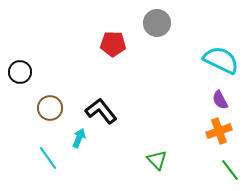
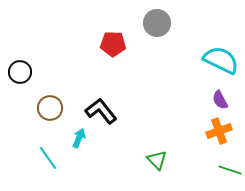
green line: rotated 35 degrees counterclockwise
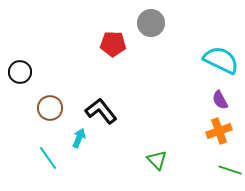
gray circle: moved 6 px left
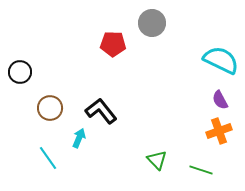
gray circle: moved 1 px right
green line: moved 29 px left
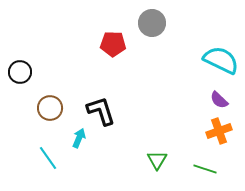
purple semicircle: moved 1 px left; rotated 18 degrees counterclockwise
black L-shape: rotated 20 degrees clockwise
green triangle: rotated 15 degrees clockwise
green line: moved 4 px right, 1 px up
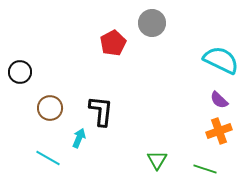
red pentagon: moved 1 px up; rotated 30 degrees counterclockwise
black L-shape: rotated 24 degrees clockwise
cyan line: rotated 25 degrees counterclockwise
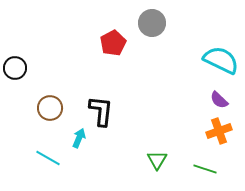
black circle: moved 5 px left, 4 px up
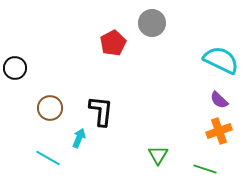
green triangle: moved 1 px right, 5 px up
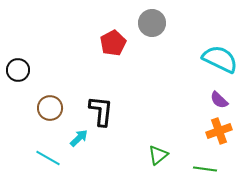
cyan semicircle: moved 1 px left, 1 px up
black circle: moved 3 px right, 2 px down
cyan arrow: rotated 24 degrees clockwise
green triangle: rotated 20 degrees clockwise
green line: rotated 10 degrees counterclockwise
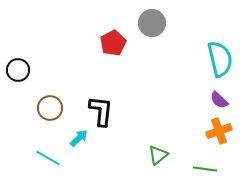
cyan semicircle: rotated 51 degrees clockwise
